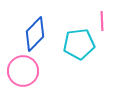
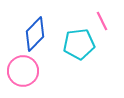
pink line: rotated 24 degrees counterclockwise
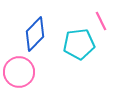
pink line: moved 1 px left
pink circle: moved 4 px left, 1 px down
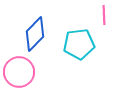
pink line: moved 3 px right, 6 px up; rotated 24 degrees clockwise
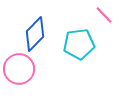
pink line: rotated 42 degrees counterclockwise
pink circle: moved 3 px up
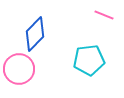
pink line: rotated 24 degrees counterclockwise
cyan pentagon: moved 10 px right, 16 px down
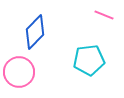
blue diamond: moved 2 px up
pink circle: moved 3 px down
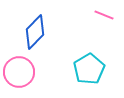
cyan pentagon: moved 9 px down; rotated 24 degrees counterclockwise
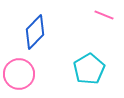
pink circle: moved 2 px down
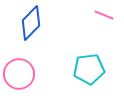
blue diamond: moved 4 px left, 9 px up
cyan pentagon: rotated 24 degrees clockwise
